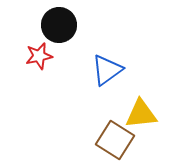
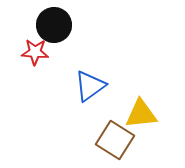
black circle: moved 5 px left
red star: moved 4 px left, 4 px up; rotated 16 degrees clockwise
blue triangle: moved 17 px left, 16 px down
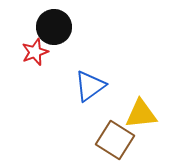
black circle: moved 2 px down
red star: rotated 24 degrees counterclockwise
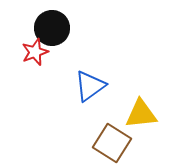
black circle: moved 2 px left, 1 px down
brown square: moved 3 px left, 3 px down
